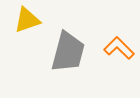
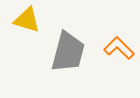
yellow triangle: rotated 36 degrees clockwise
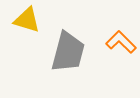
orange L-shape: moved 2 px right, 6 px up
